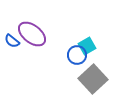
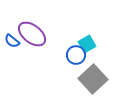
cyan square: moved 2 px up
blue circle: moved 1 px left
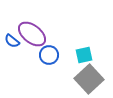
cyan square: moved 3 px left, 11 px down; rotated 18 degrees clockwise
blue circle: moved 27 px left
gray square: moved 4 px left
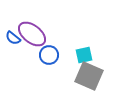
blue semicircle: moved 1 px right, 3 px up
gray square: moved 3 px up; rotated 24 degrees counterclockwise
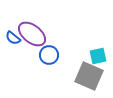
cyan square: moved 14 px right, 1 px down
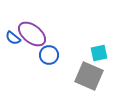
cyan square: moved 1 px right, 3 px up
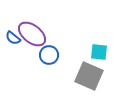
cyan square: moved 1 px up; rotated 18 degrees clockwise
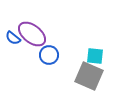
cyan square: moved 4 px left, 4 px down
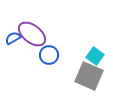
blue semicircle: rotated 112 degrees clockwise
cyan square: rotated 30 degrees clockwise
